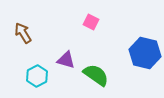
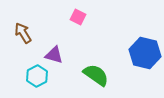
pink square: moved 13 px left, 5 px up
purple triangle: moved 12 px left, 5 px up
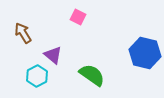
purple triangle: moved 1 px left; rotated 24 degrees clockwise
green semicircle: moved 4 px left
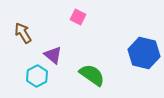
blue hexagon: moved 1 px left
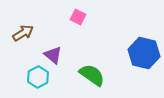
brown arrow: rotated 90 degrees clockwise
cyan hexagon: moved 1 px right, 1 px down
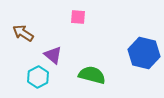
pink square: rotated 21 degrees counterclockwise
brown arrow: rotated 115 degrees counterclockwise
green semicircle: rotated 20 degrees counterclockwise
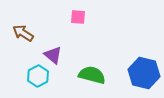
blue hexagon: moved 20 px down
cyan hexagon: moved 1 px up
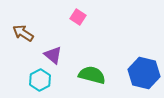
pink square: rotated 28 degrees clockwise
cyan hexagon: moved 2 px right, 4 px down
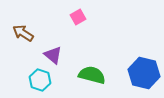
pink square: rotated 28 degrees clockwise
cyan hexagon: rotated 15 degrees counterclockwise
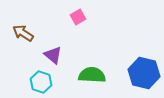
green semicircle: rotated 12 degrees counterclockwise
cyan hexagon: moved 1 px right, 2 px down
